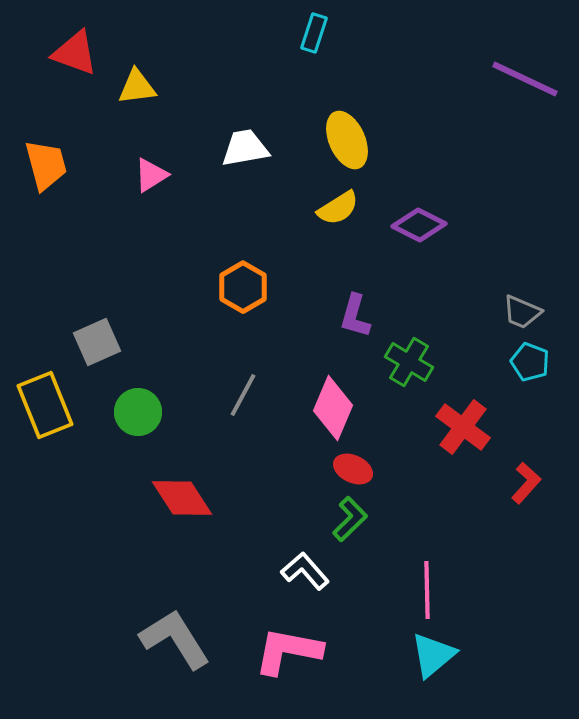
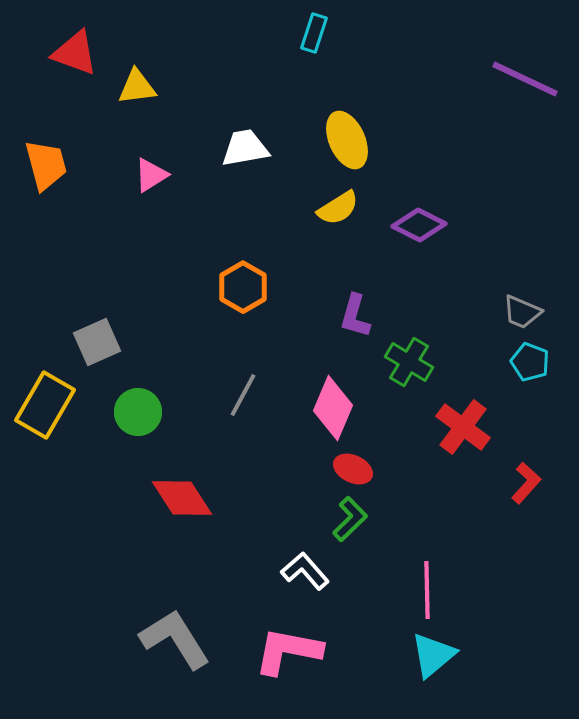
yellow rectangle: rotated 52 degrees clockwise
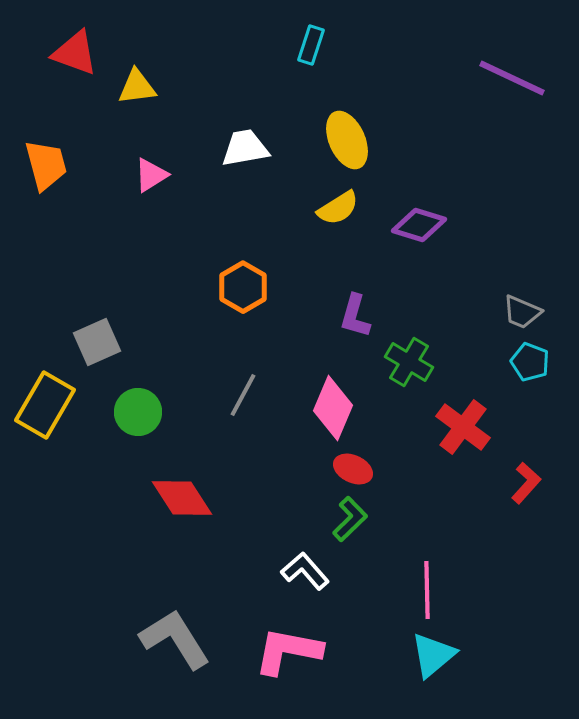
cyan rectangle: moved 3 px left, 12 px down
purple line: moved 13 px left, 1 px up
purple diamond: rotated 10 degrees counterclockwise
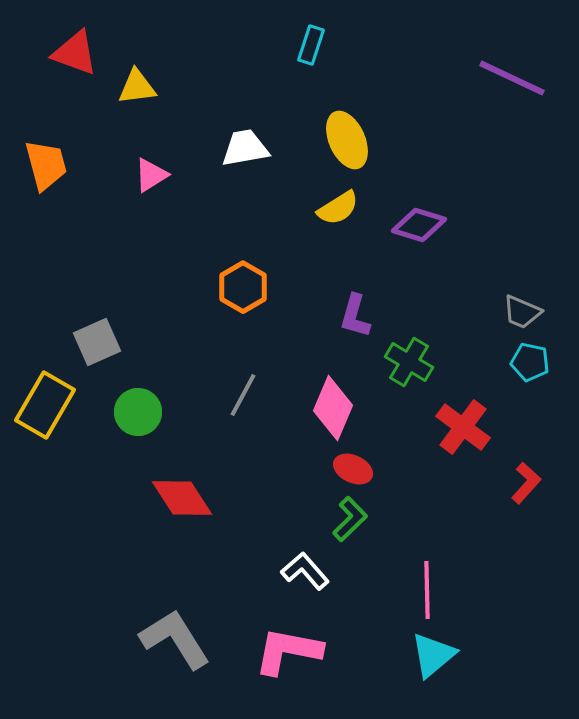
cyan pentagon: rotated 9 degrees counterclockwise
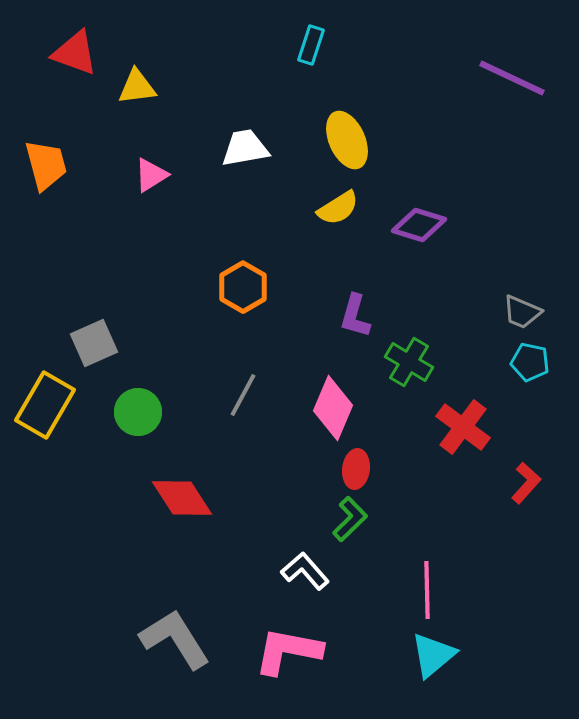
gray square: moved 3 px left, 1 px down
red ellipse: moved 3 px right; rotated 72 degrees clockwise
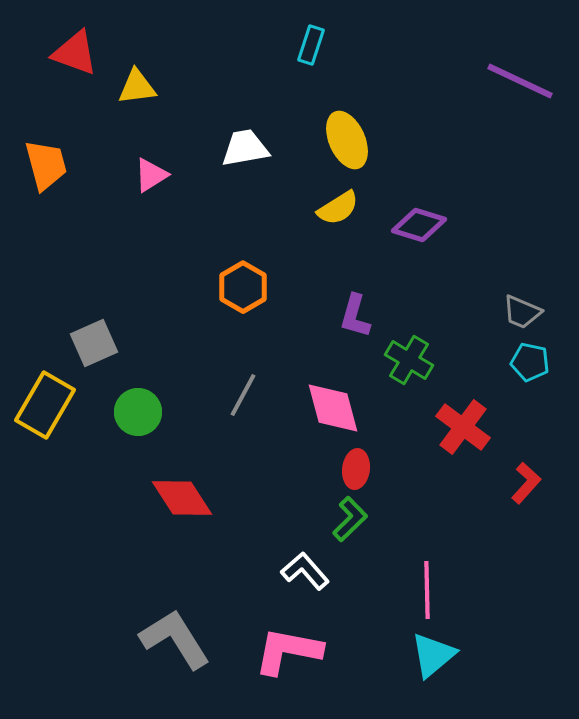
purple line: moved 8 px right, 3 px down
green cross: moved 2 px up
pink diamond: rotated 38 degrees counterclockwise
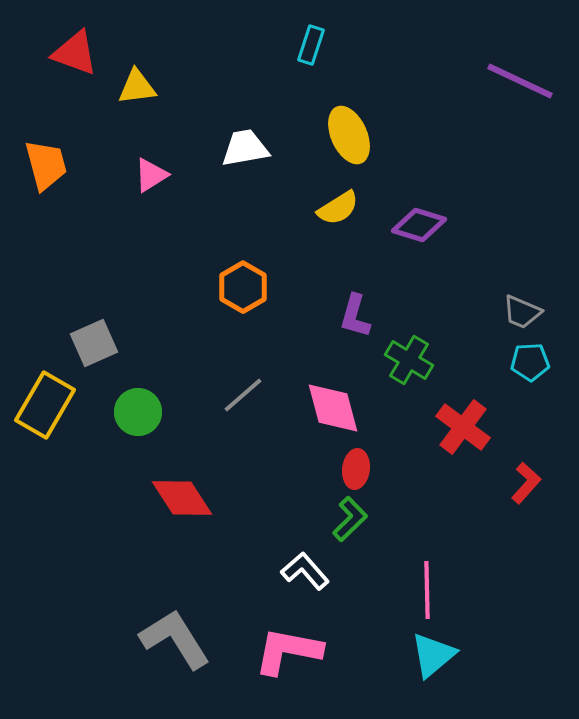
yellow ellipse: moved 2 px right, 5 px up
cyan pentagon: rotated 15 degrees counterclockwise
gray line: rotated 21 degrees clockwise
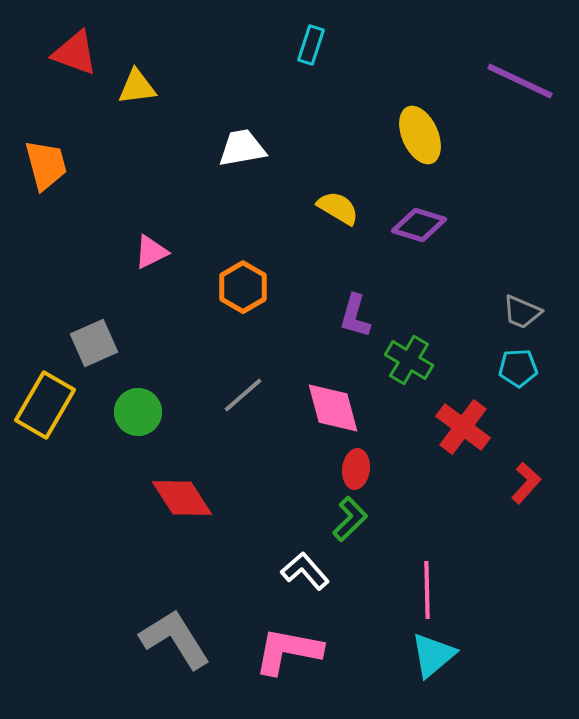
yellow ellipse: moved 71 px right
white trapezoid: moved 3 px left
pink triangle: moved 77 px down; rotated 6 degrees clockwise
yellow semicircle: rotated 117 degrees counterclockwise
cyan pentagon: moved 12 px left, 6 px down
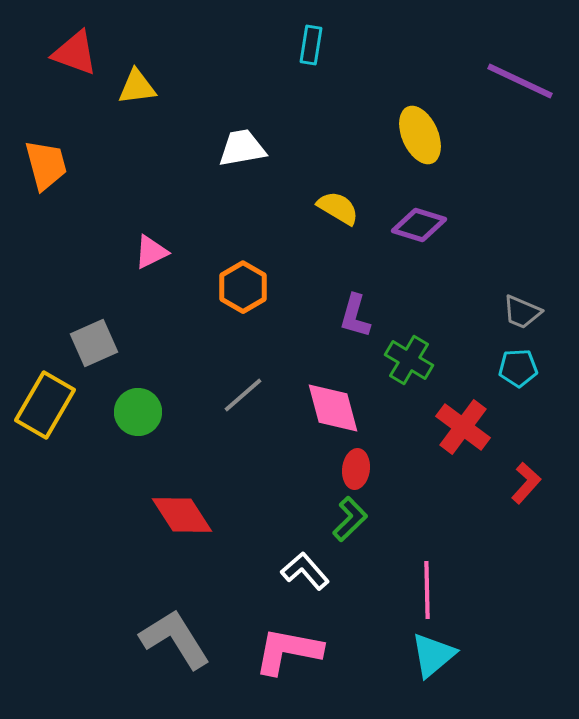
cyan rectangle: rotated 9 degrees counterclockwise
red diamond: moved 17 px down
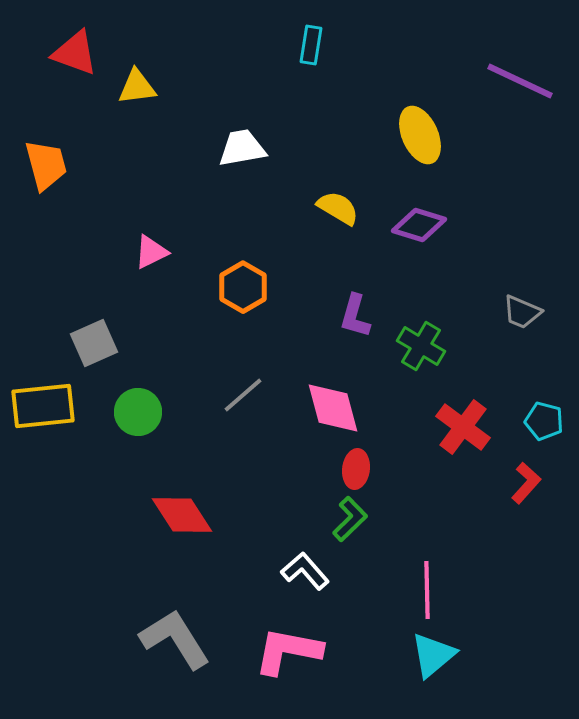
green cross: moved 12 px right, 14 px up
cyan pentagon: moved 26 px right, 53 px down; rotated 18 degrees clockwise
yellow rectangle: moved 2 px left, 1 px down; rotated 54 degrees clockwise
